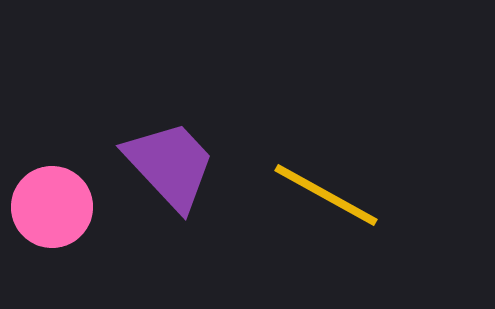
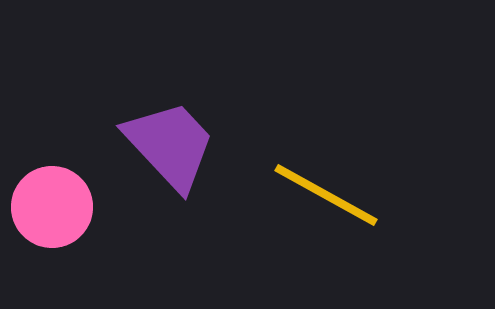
purple trapezoid: moved 20 px up
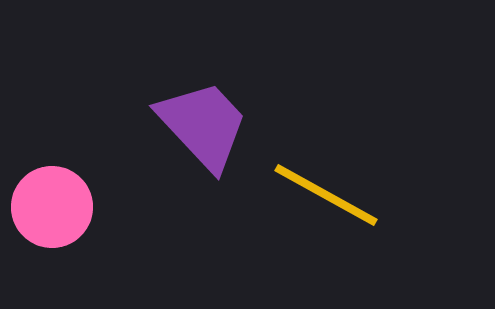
purple trapezoid: moved 33 px right, 20 px up
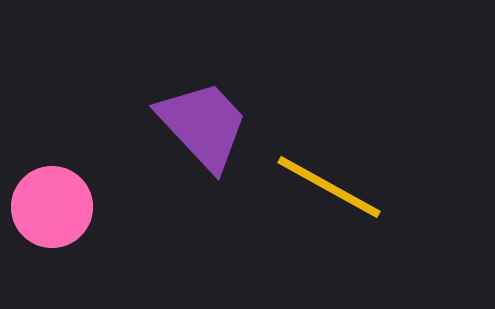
yellow line: moved 3 px right, 8 px up
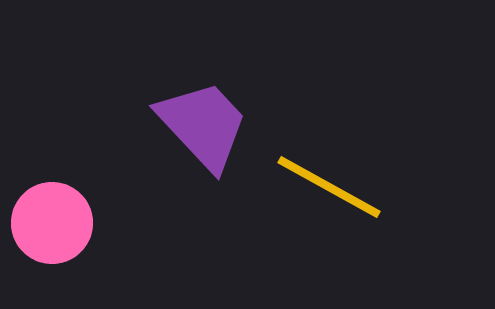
pink circle: moved 16 px down
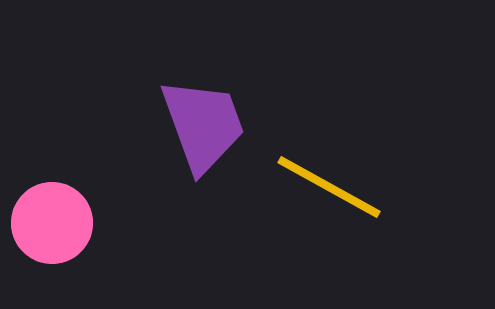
purple trapezoid: rotated 23 degrees clockwise
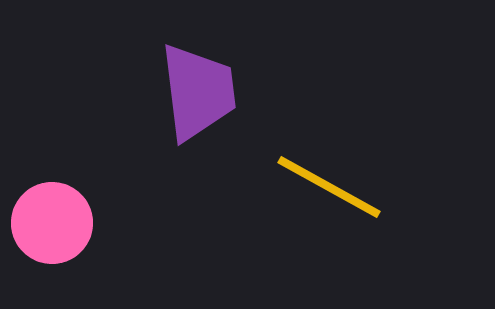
purple trapezoid: moved 5 px left, 33 px up; rotated 13 degrees clockwise
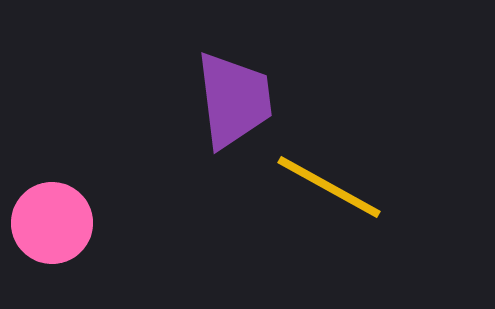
purple trapezoid: moved 36 px right, 8 px down
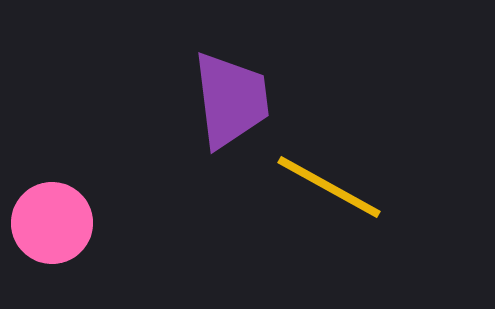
purple trapezoid: moved 3 px left
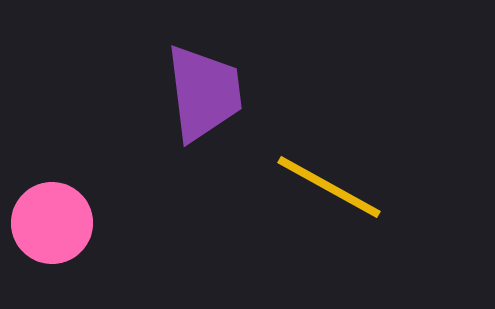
purple trapezoid: moved 27 px left, 7 px up
